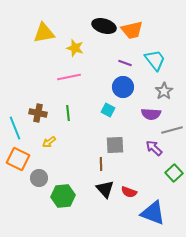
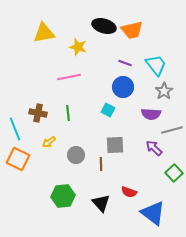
yellow star: moved 3 px right, 1 px up
cyan trapezoid: moved 1 px right, 5 px down
cyan line: moved 1 px down
gray circle: moved 37 px right, 23 px up
black triangle: moved 4 px left, 14 px down
blue triangle: rotated 16 degrees clockwise
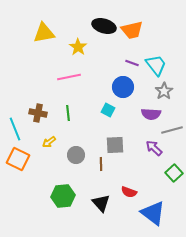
yellow star: rotated 18 degrees clockwise
purple line: moved 7 px right
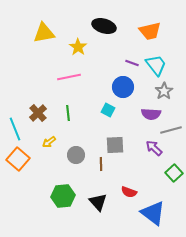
orange trapezoid: moved 18 px right, 1 px down
brown cross: rotated 36 degrees clockwise
gray line: moved 1 px left
orange square: rotated 15 degrees clockwise
black triangle: moved 3 px left, 1 px up
